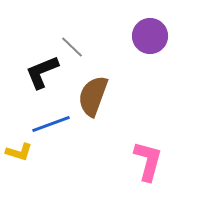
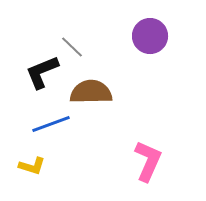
brown semicircle: moved 2 px left, 4 px up; rotated 69 degrees clockwise
yellow L-shape: moved 13 px right, 14 px down
pink L-shape: rotated 9 degrees clockwise
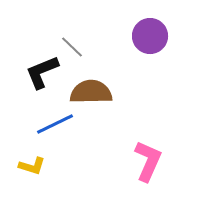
blue line: moved 4 px right; rotated 6 degrees counterclockwise
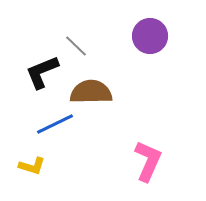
gray line: moved 4 px right, 1 px up
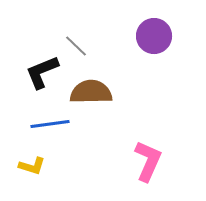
purple circle: moved 4 px right
blue line: moved 5 px left; rotated 18 degrees clockwise
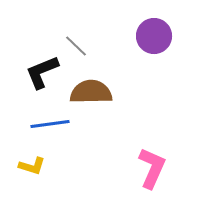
pink L-shape: moved 4 px right, 7 px down
